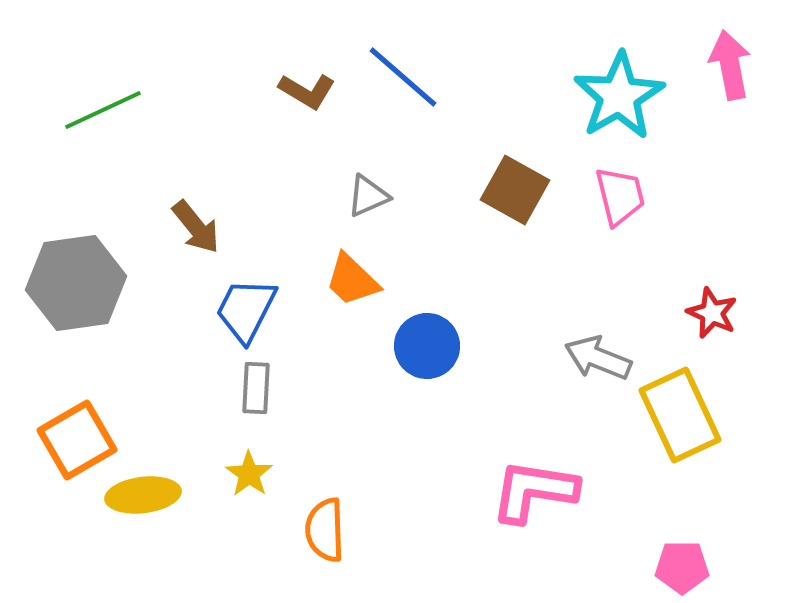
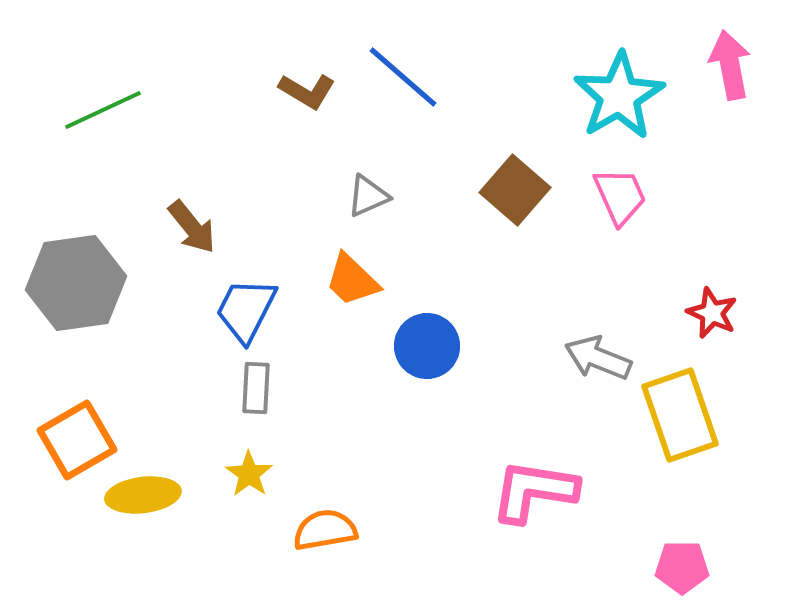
brown square: rotated 12 degrees clockwise
pink trapezoid: rotated 10 degrees counterclockwise
brown arrow: moved 4 px left
yellow rectangle: rotated 6 degrees clockwise
orange semicircle: rotated 82 degrees clockwise
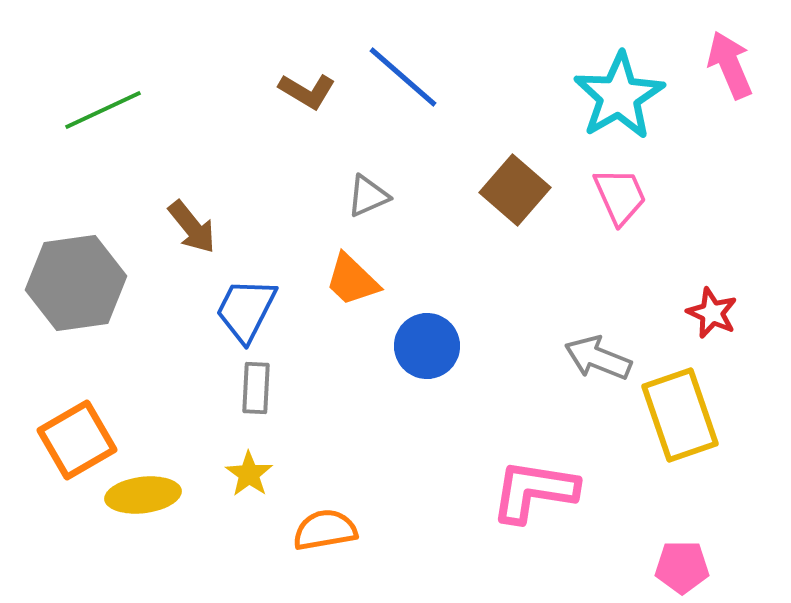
pink arrow: rotated 12 degrees counterclockwise
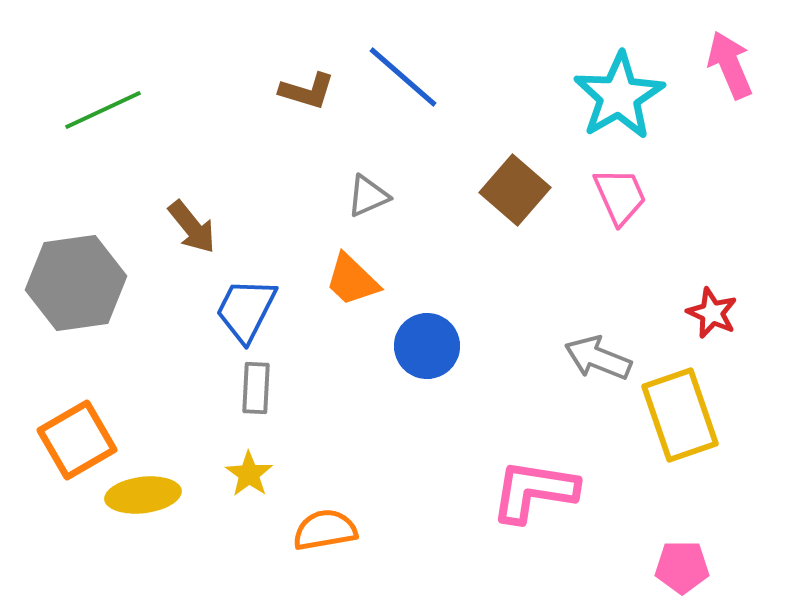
brown L-shape: rotated 14 degrees counterclockwise
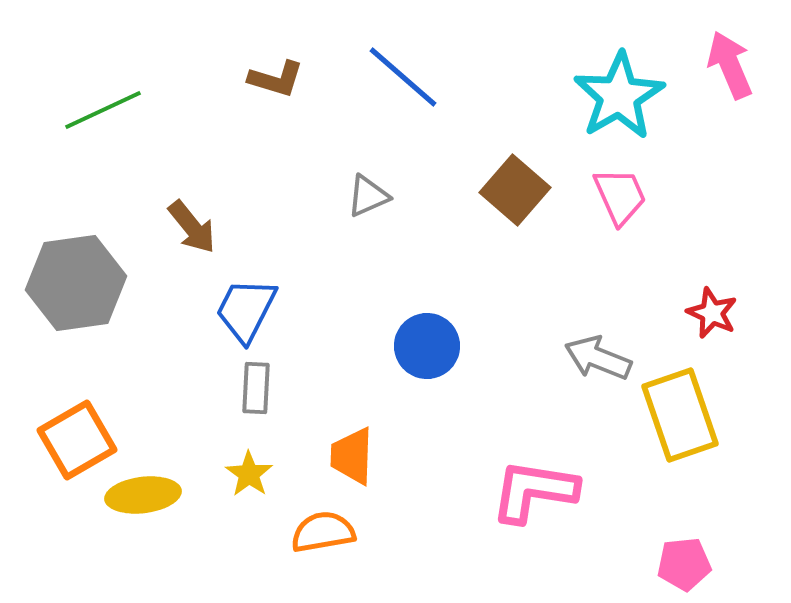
brown L-shape: moved 31 px left, 12 px up
orange trapezoid: moved 176 px down; rotated 48 degrees clockwise
orange semicircle: moved 2 px left, 2 px down
pink pentagon: moved 2 px right, 3 px up; rotated 6 degrees counterclockwise
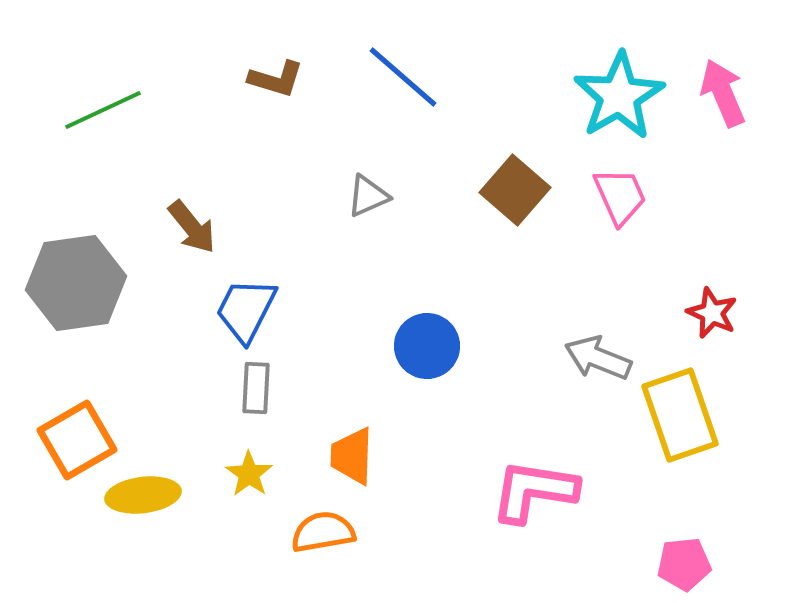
pink arrow: moved 7 px left, 28 px down
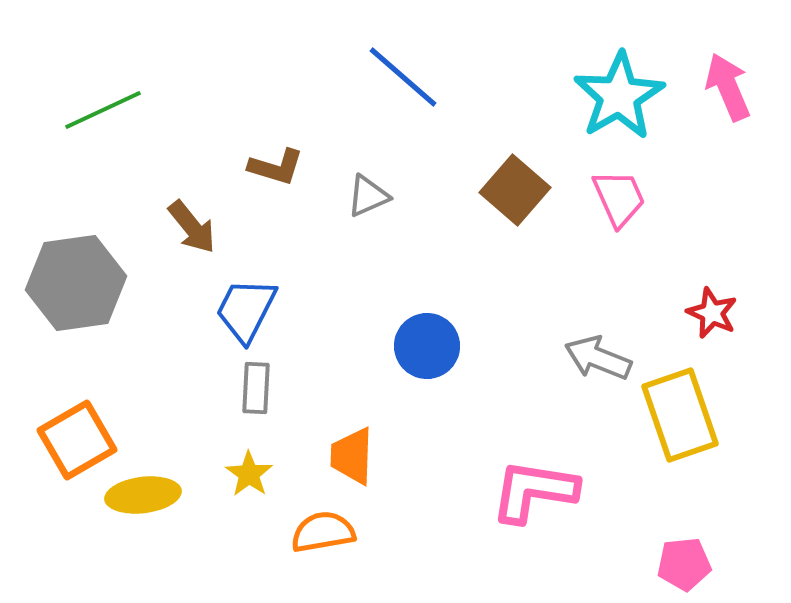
brown L-shape: moved 88 px down
pink arrow: moved 5 px right, 6 px up
pink trapezoid: moved 1 px left, 2 px down
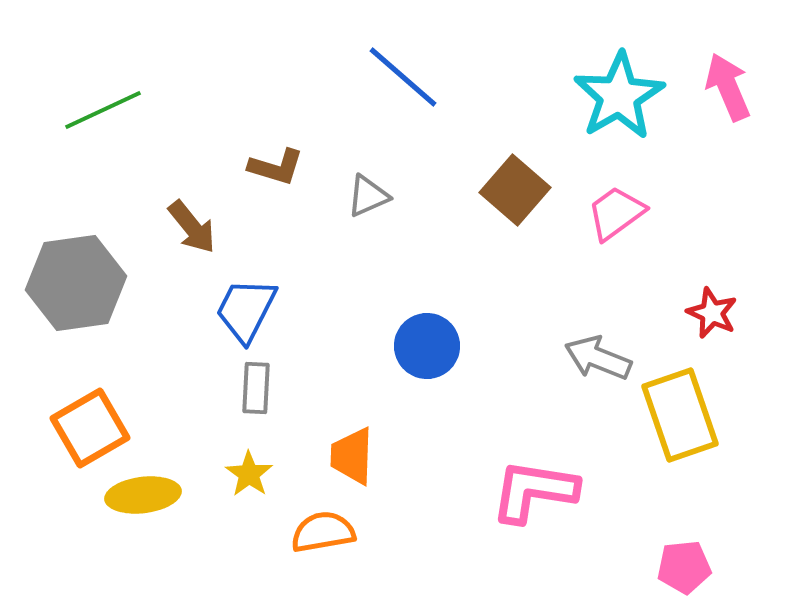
pink trapezoid: moved 3 px left, 15 px down; rotated 102 degrees counterclockwise
orange square: moved 13 px right, 12 px up
pink pentagon: moved 3 px down
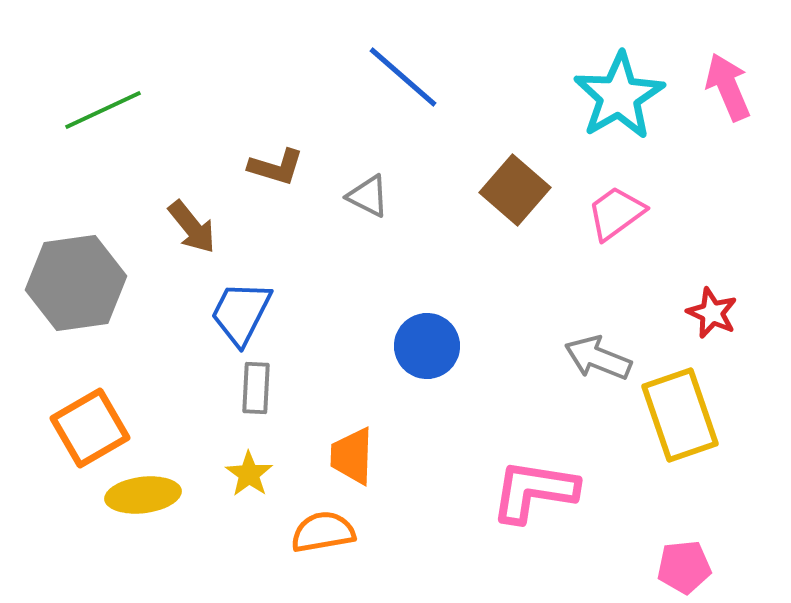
gray triangle: rotated 51 degrees clockwise
blue trapezoid: moved 5 px left, 3 px down
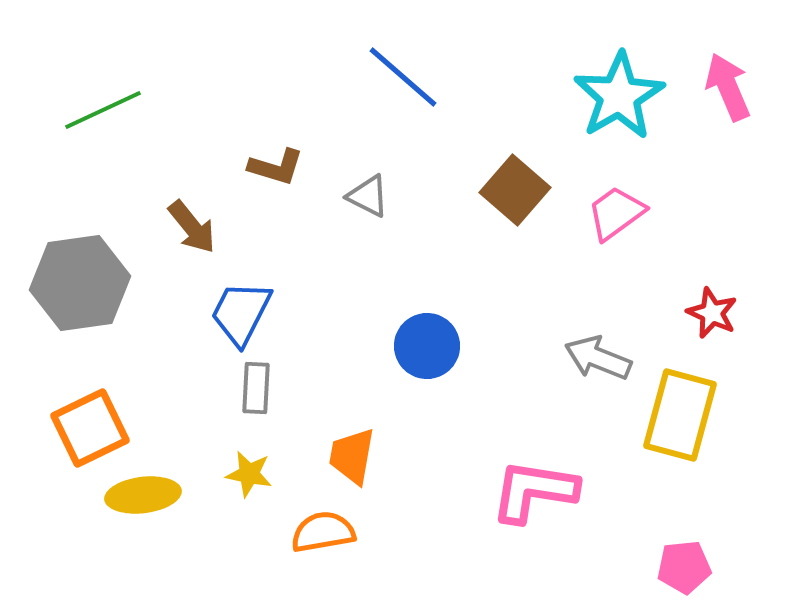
gray hexagon: moved 4 px right
yellow rectangle: rotated 34 degrees clockwise
orange square: rotated 4 degrees clockwise
orange trapezoid: rotated 8 degrees clockwise
yellow star: rotated 24 degrees counterclockwise
